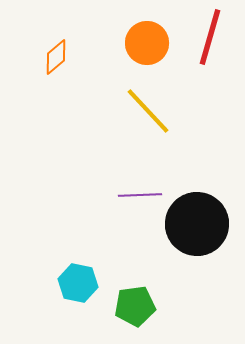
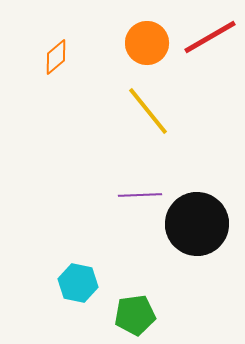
red line: rotated 44 degrees clockwise
yellow line: rotated 4 degrees clockwise
green pentagon: moved 9 px down
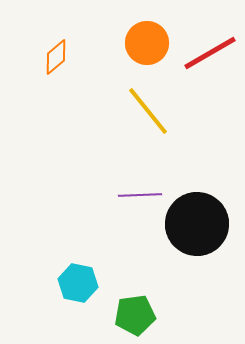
red line: moved 16 px down
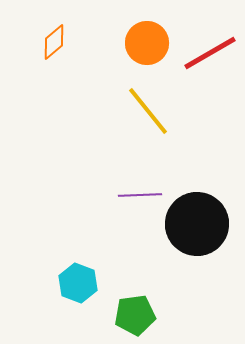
orange diamond: moved 2 px left, 15 px up
cyan hexagon: rotated 9 degrees clockwise
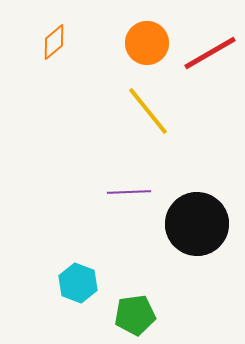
purple line: moved 11 px left, 3 px up
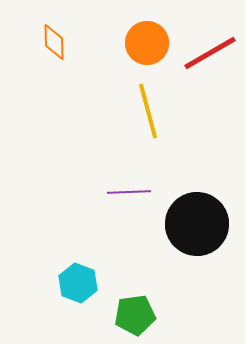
orange diamond: rotated 51 degrees counterclockwise
yellow line: rotated 24 degrees clockwise
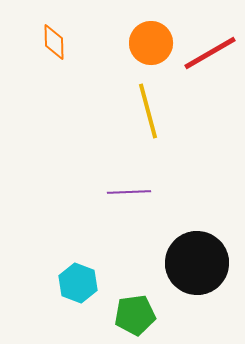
orange circle: moved 4 px right
black circle: moved 39 px down
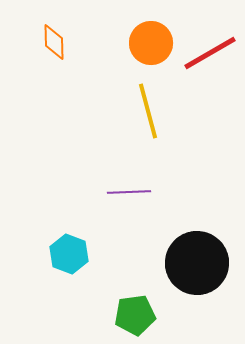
cyan hexagon: moved 9 px left, 29 px up
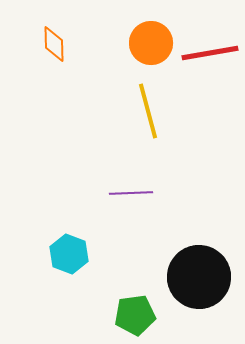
orange diamond: moved 2 px down
red line: rotated 20 degrees clockwise
purple line: moved 2 px right, 1 px down
black circle: moved 2 px right, 14 px down
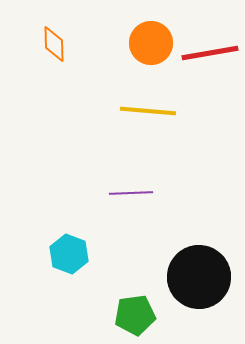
yellow line: rotated 70 degrees counterclockwise
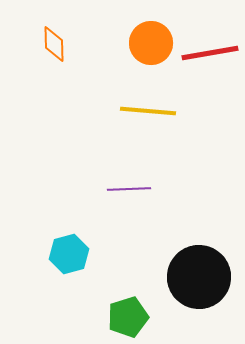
purple line: moved 2 px left, 4 px up
cyan hexagon: rotated 24 degrees clockwise
green pentagon: moved 7 px left, 2 px down; rotated 9 degrees counterclockwise
